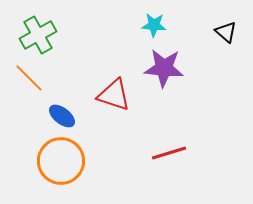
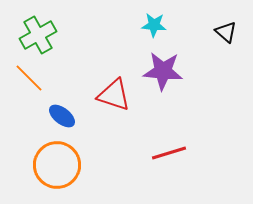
purple star: moved 1 px left, 3 px down
orange circle: moved 4 px left, 4 px down
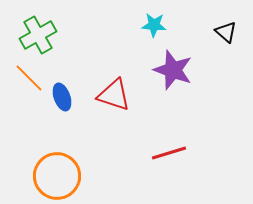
purple star: moved 10 px right, 1 px up; rotated 15 degrees clockwise
blue ellipse: moved 19 px up; rotated 32 degrees clockwise
orange circle: moved 11 px down
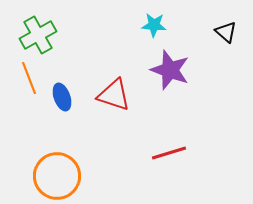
purple star: moved 3 px left
orange line: rotated 24 degrees clockwise
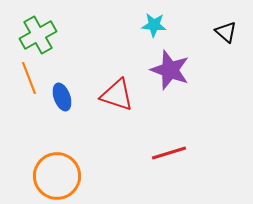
red triangle: moved 3 px right
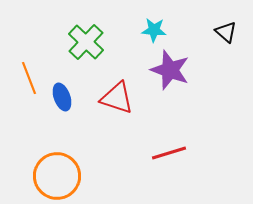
cyan star: moved 5 px down
green cross: moved 48 px right, 7 px down; rotated 18 degrees counterclockwise
red triangle: moved 3 px down
